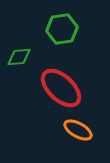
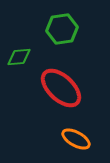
orange ellipse: moved 2 px left, 9 px down
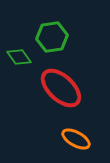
green hexagon: moved 10 px left, 8 px down
green diamond: rotated 60 degrees clockwise
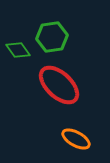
green diamond: moved 1 px left, 7 px up
red ellipse: moved 2 px left, 3 px up
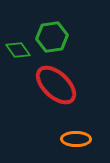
red ellipse: moved 3 px left
orange ellipse: rotated 28 degrees counterclockwise
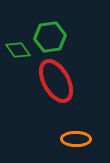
green hexagon: moved 2 px left
red ellipse: moved 4 px up; rotated 18 degrees clockwise
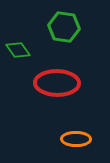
green hexagon: moved 14 px right, 10 px up; rotated 16 degrees clockwise
red ellipse: moved 1 px right, 2 px down; rotated 60 degrees counterclockwise
